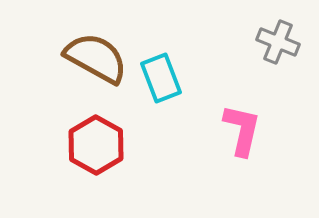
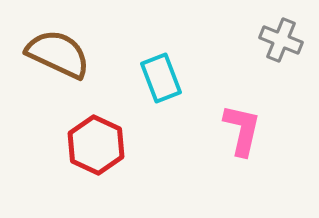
gray cross: moved 3 px right, 2 px up
brown semicircle: moved 38 px left, 4 px up; rotated 4 degrees counterclockwise
red hexagon: rotated 4 degrees counterclockwise
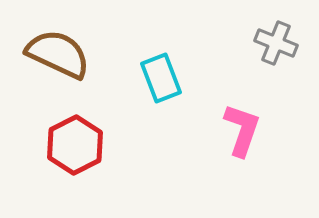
gray cross: moved 5 px left, 3 px down
pink L-shape: rotated 6 degrees clockwise
red hexagon: moved 21 px left; rotated 8 degrees clockwise
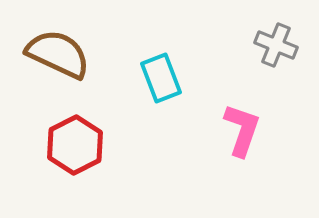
gray cross: moved 2 px down
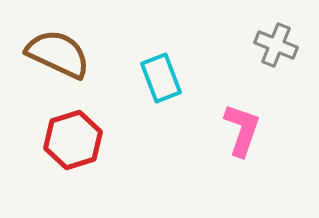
red hexagon: moved 2 px left, 5 px up; rotated 10 degrees clockwise
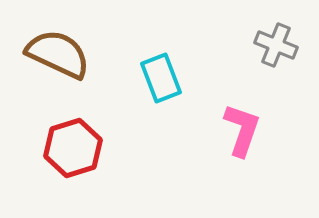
red hexagon: moved 8 px down
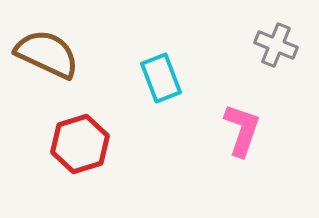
brown semicircle: moved 11 px left
red hexagon: moved 7 px right, 4 px up
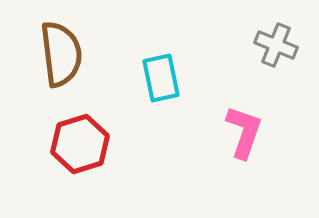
brown semicircle: moved 14 px right; rotated 58 degrees clockwise
cyan rectangle: rotated 9 degrees clockwise
pink L-shape: moved 2 px right, 2 px down
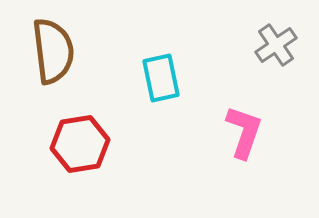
gray cross: rotated 33 degrees clockwise
brown semicircle: moved 8 px left, 3 px up
red hexagon: rotated 8 degrees clockwise
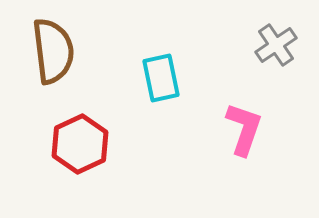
pink L-shape: moved 3 px up
red hexagon: rotated 16 degrees counterclockwise
